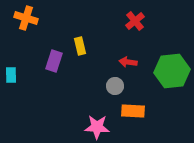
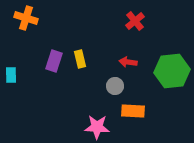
yellow rectangle: moved 13 px down
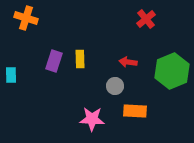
red cross: moved 11 px right, 2 px up
yellow rectangle: rotated 12 degrees clockwise
green hexagon: rotated 16 degrees counterclockwise
orange rectangle: moved 2 px right
pink star: moved 5 px left, 8 px up
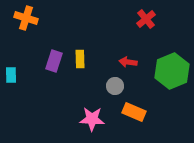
orange rectangle: moved 1 px left, 1 px down; rotated 20 degrees clockwise
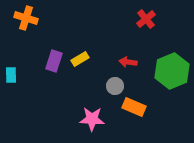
yellow rectangle: rotated 60 degrees clockwise
orange rectangle: moved 5 px up
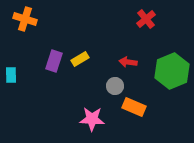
orange cross: moved 1 px left, 1 px down
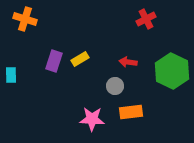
red cross: rotated 12 degrees clockwise
green hexagon: rotated 12 degrees counterclockwise
orange rectangle: moved 3 px left, 5 px down; rotated 30 degrees counterclockwise
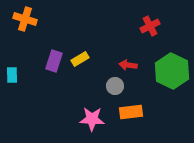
red cross: moved 4 px right, 7 px down
red arrow: moved 3 px down
cyan rectangle: moved 1 px right
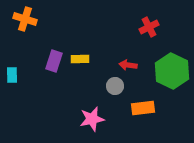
red cross: moved 1 px left, 1 px down
yellow rectangle: rotated 30 degrees clockwise
orange rectangle: moved 12 px right, 4 px up
pink star: rotated 15 degrees counterclockwise
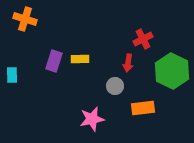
red cross: moved 6 px left, 12 px down
red arrow: moved 2 px up; rotated 90 degrees counterclockwise
